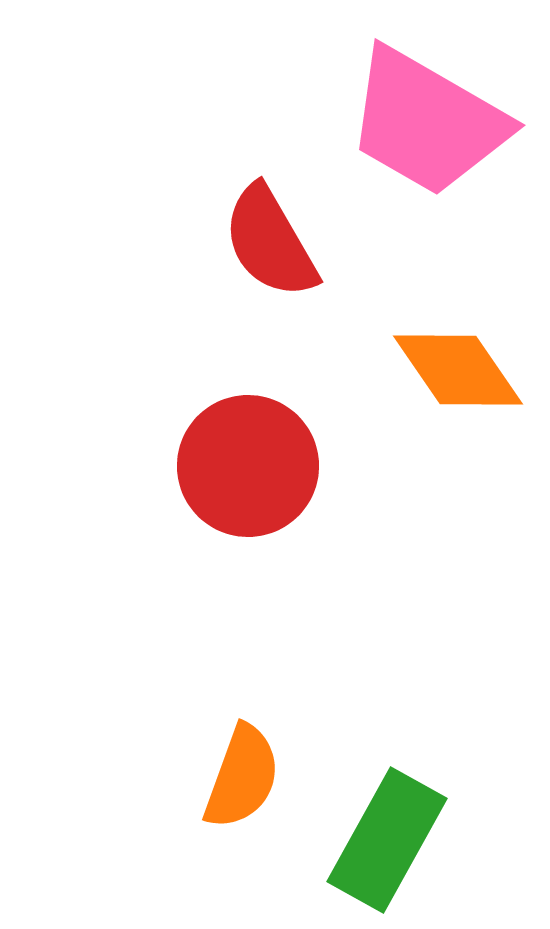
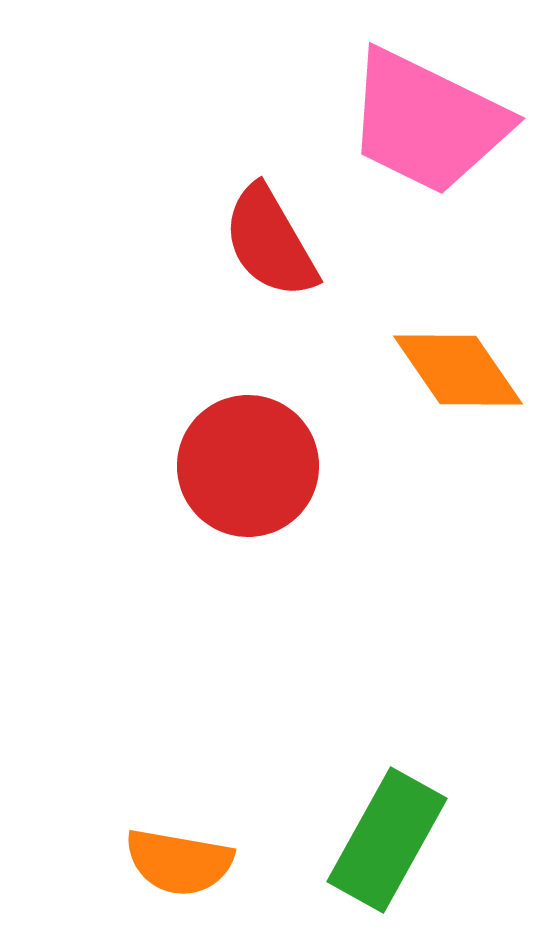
pink trapezoid: rotated 4 degrees counterclockwise
orange semicircle: moved 63 px left, 85 px down; rotated 80 degrees clockwise
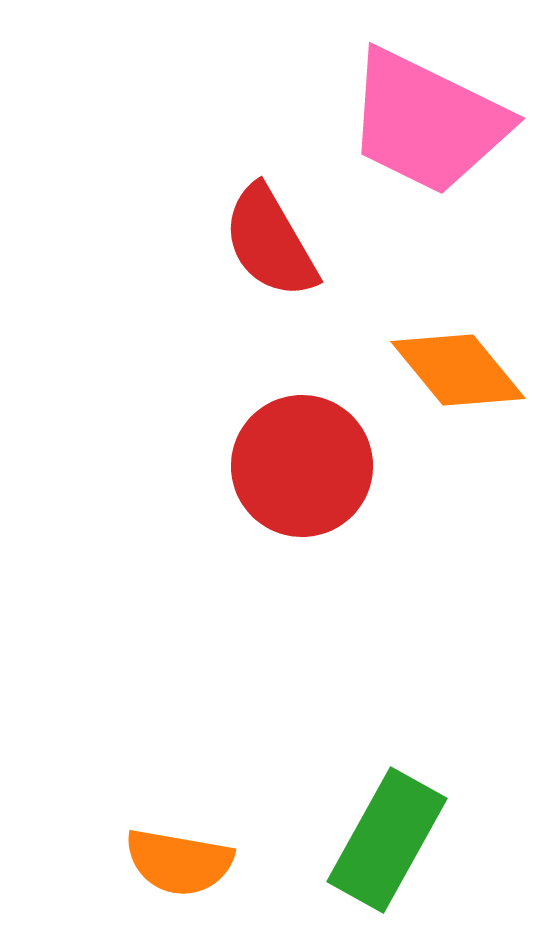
orange diamond: rotated 5 degrees counterclockwise
red circle: moved 54 px right
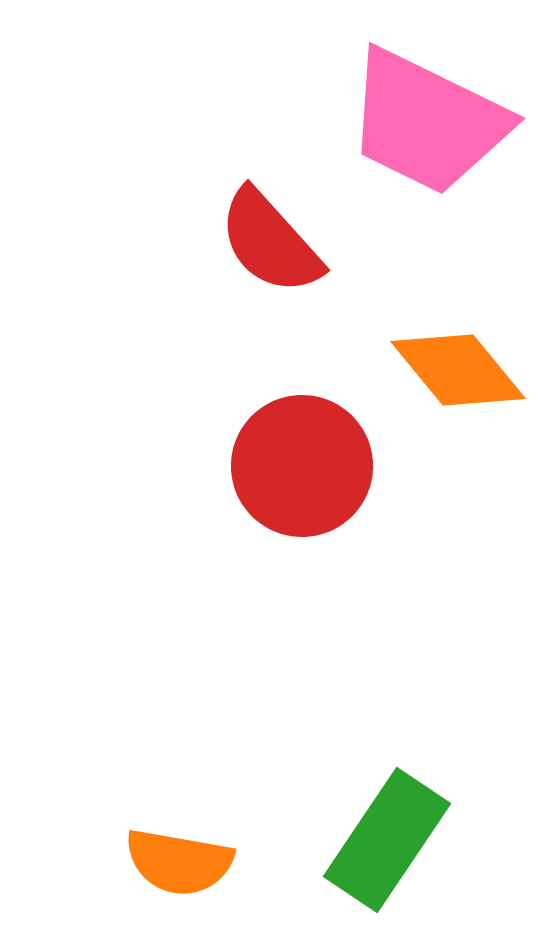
red semicircle: rotated 12 degrees counterclockwise
green rectangle: rotated 5 degrees clockwise
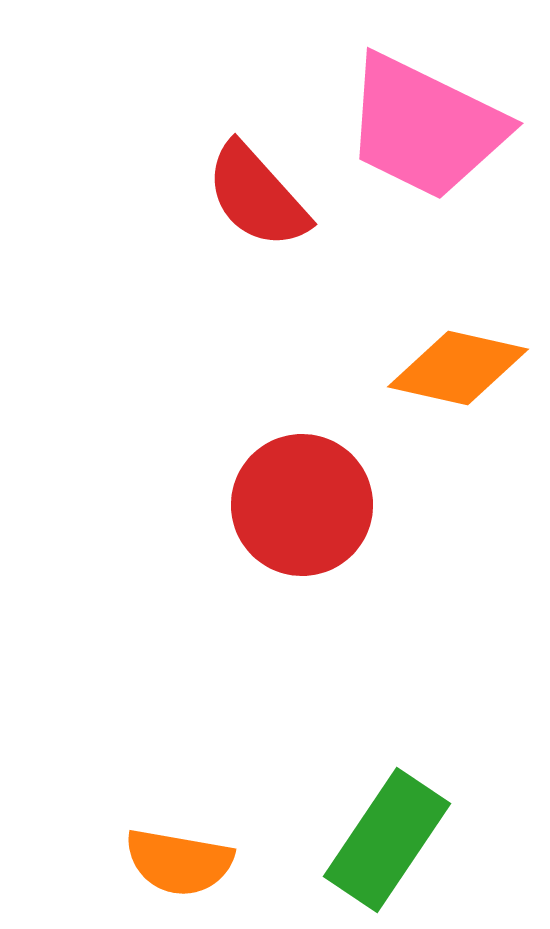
pink trapezoid: moved 2 px left, 5 px down
red semicircle: moved 13 px left, 46 px up
orange diamond: moved 2 px up; rotated 38 degrees counterclockwise
red circle: moved 39 px down
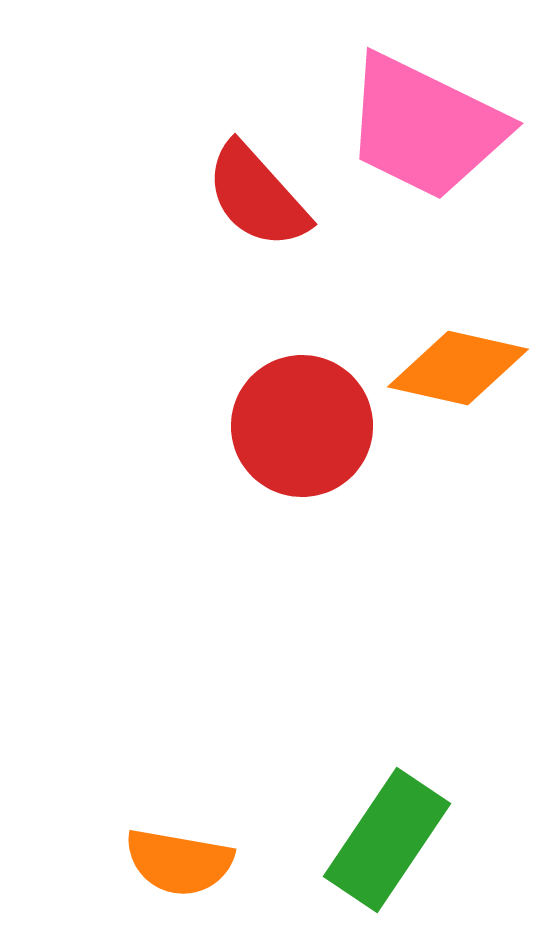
red circle: moved 79 px up
